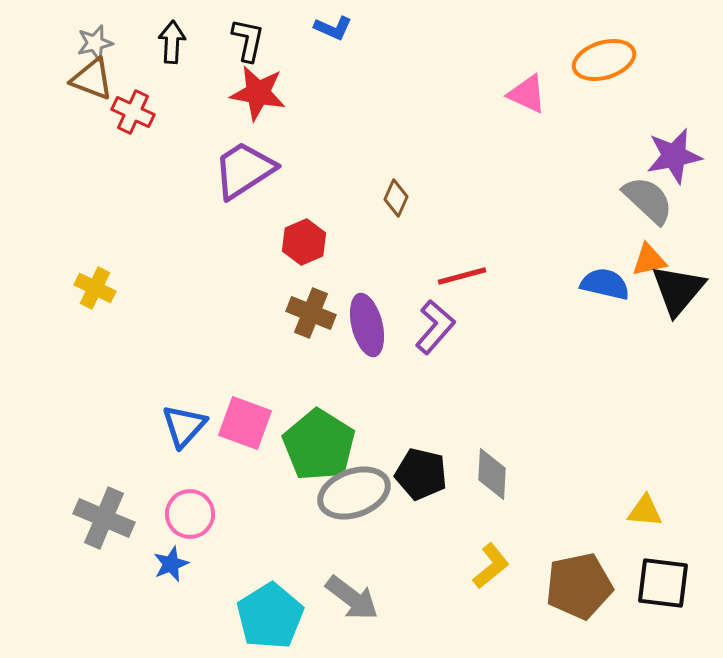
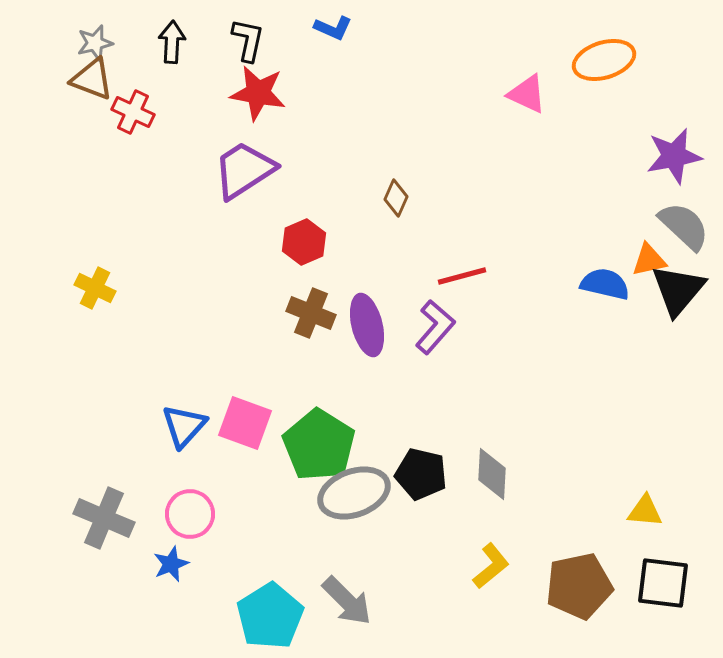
gray semicircle: moved 36 px right, 26 px down
gray arrow: moved 5 px left, 3 px down; rotated 8 degrees clockwise
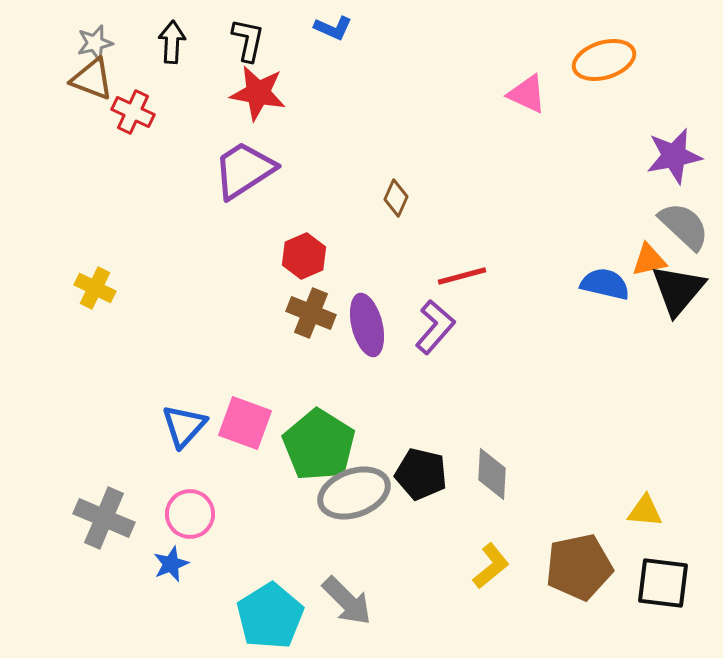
red hexagon: moved 14 px down
brown pentagon: moved 19 px up
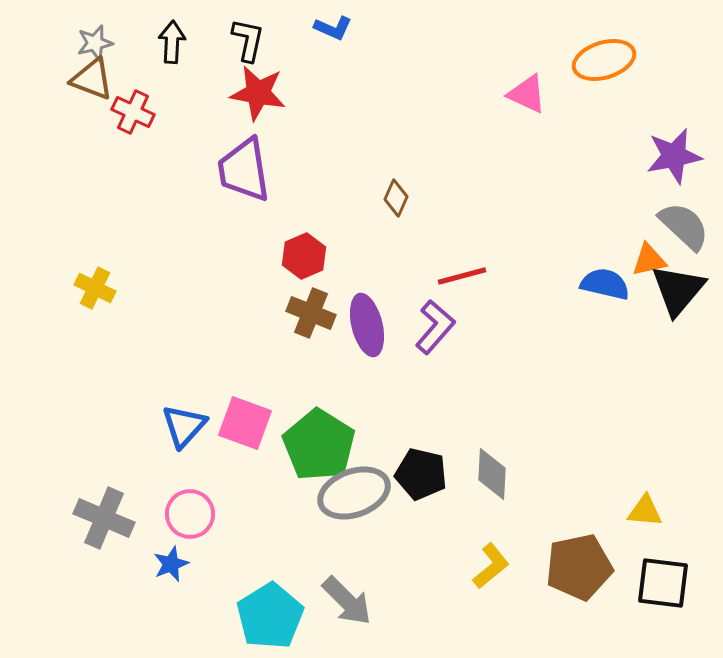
purple trapezoid: rotated 66 degrees counterclockwise
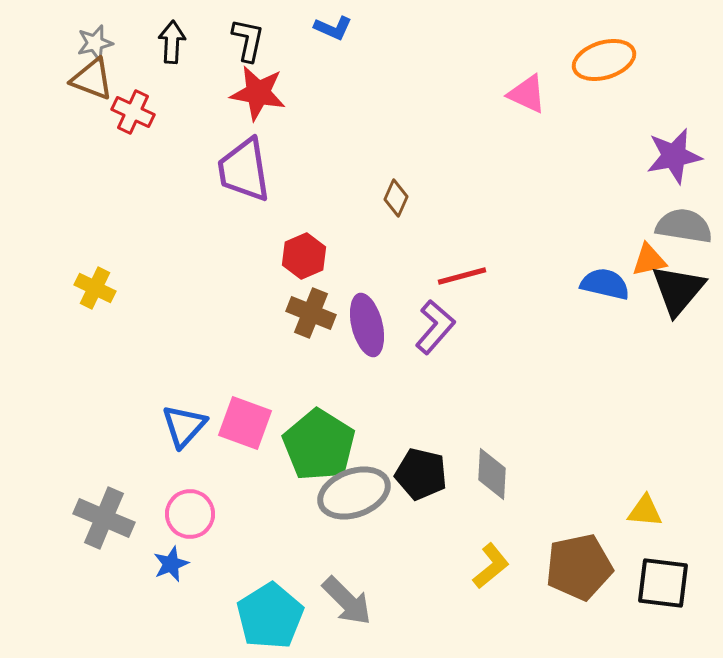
gray semicircle: rotated 34 degrees counterclockwise
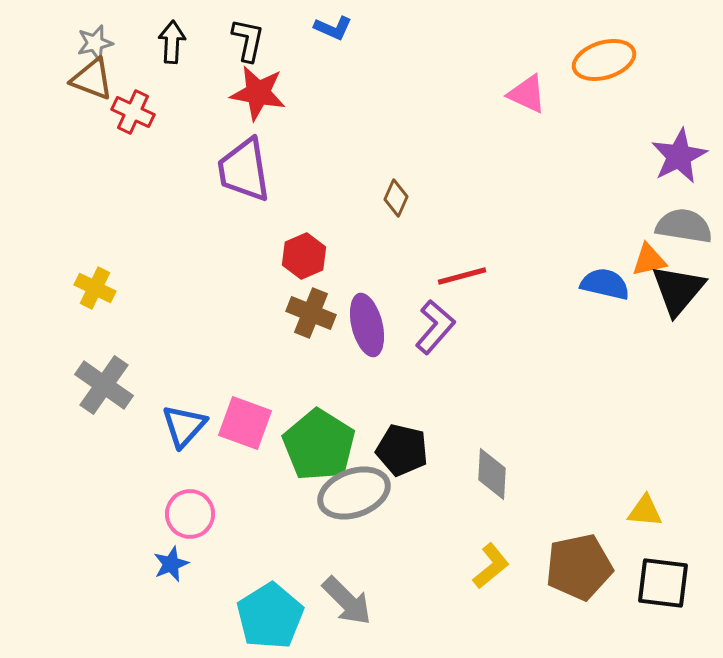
purple star: moved 5 px right; rotated 16 degrees counterclockwise
black pentagon: moved 19 px left, 24 px up
gray cross: moved 133 px up; rotated 12 degrees clockwise
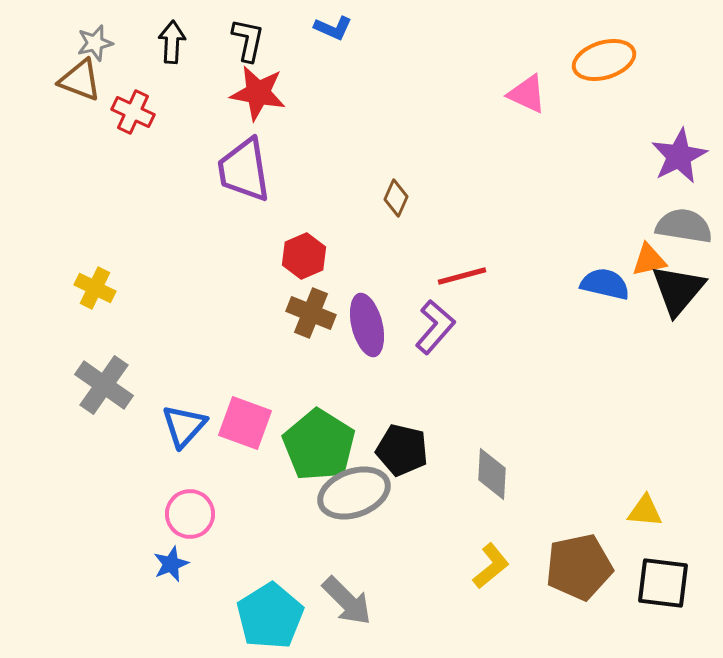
brown triangle: moved 12 px left, 1 px down
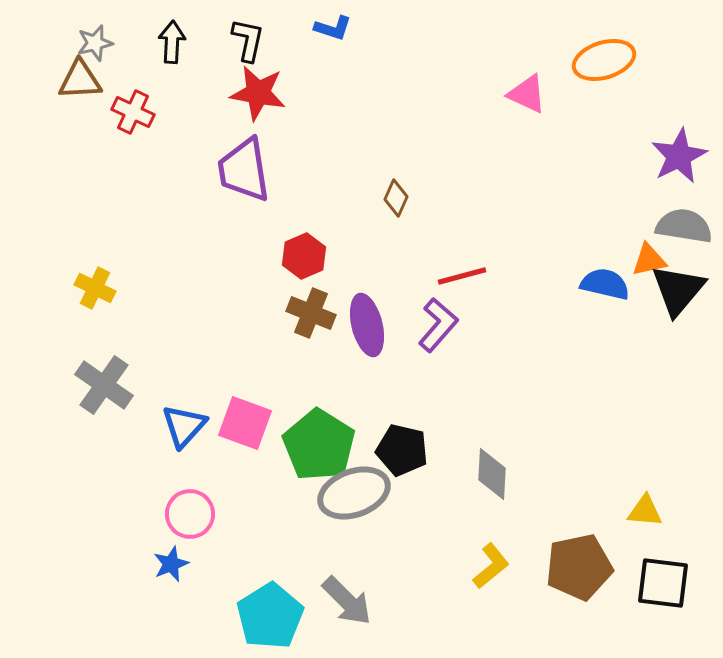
blue L-shape: rotated 6 degrees counterclockwise
brown triangle: rotated 24 degrees counterclockwise
purple L-shape: moved 3 px right, 2 px up
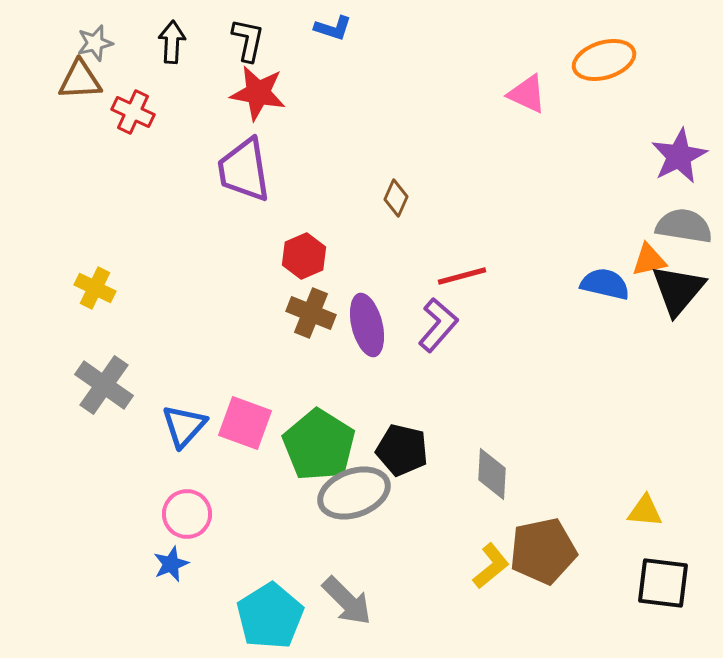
pink circle: moved 3 px left
brown pentagon: moved 36 px left, 16 px up
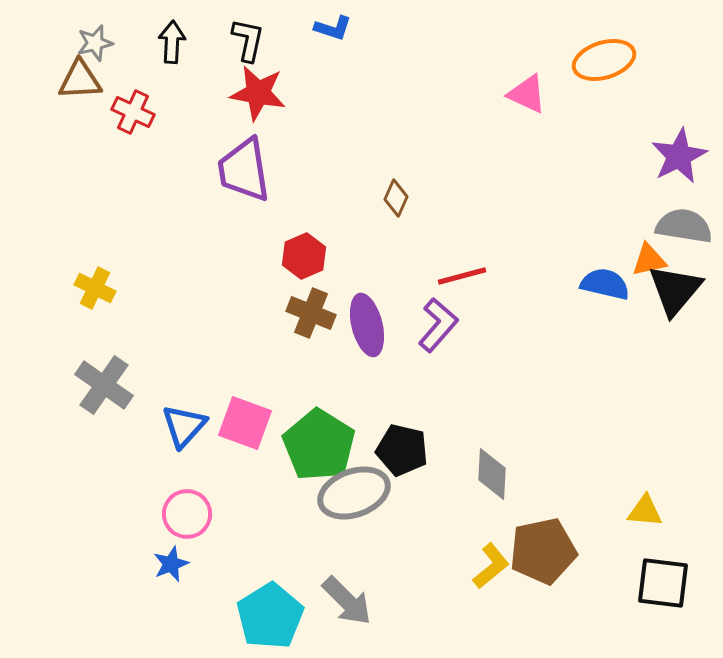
black triangle: moved 3 px left
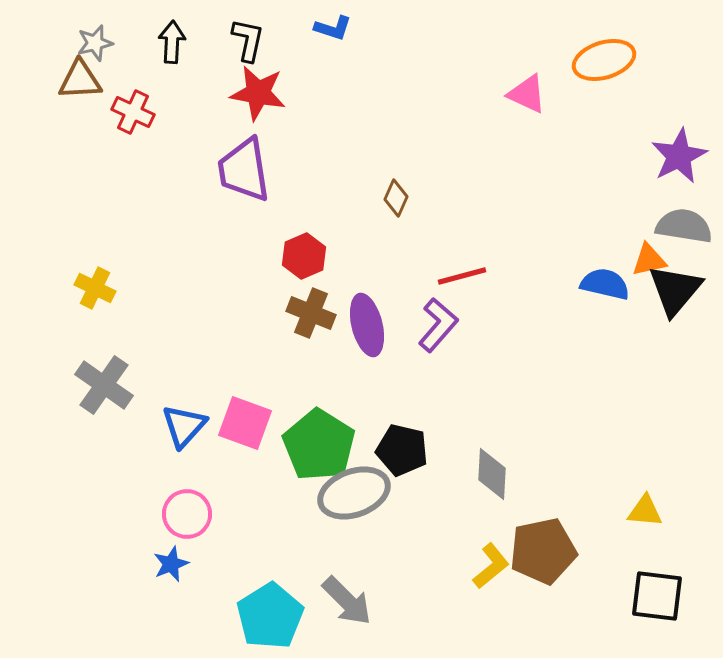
black square: moved 6 px left, 13 px down
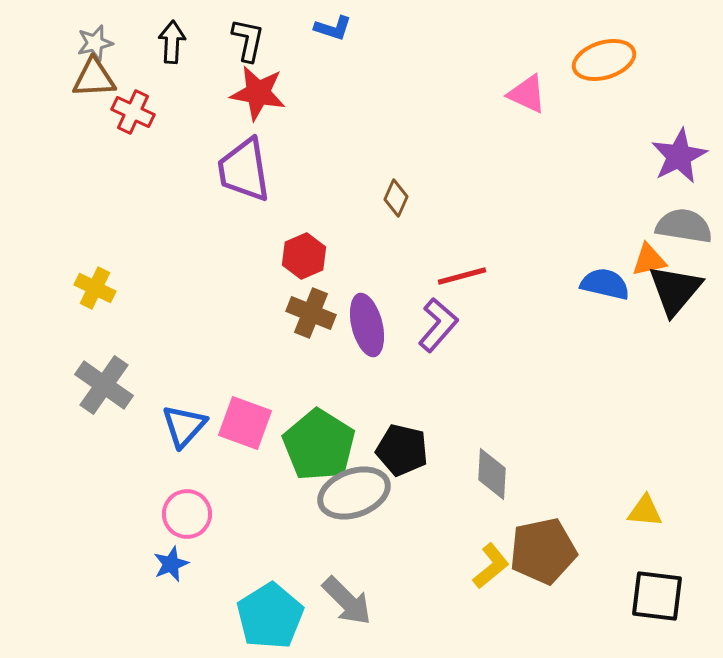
brown triangle: moved 14 px right, 2 px up
